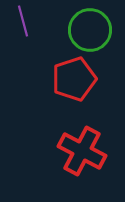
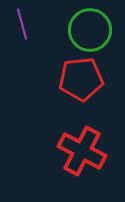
purple line: moved 1 px left, 3 px down
red pentagon: moved 7 px right; rotated 12 degrees clockwise
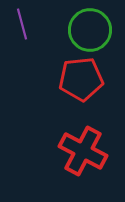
red cross: moved 1 px right
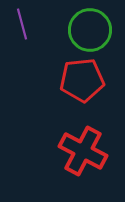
red pentagon: moved 1 px right, 1 px down
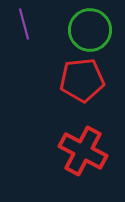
purple line: moved 2 px right
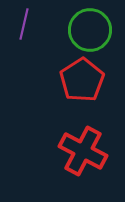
purple line: rotated 28 degrees clockwise
red pentagon: rotated 27 degrees counterclockwise
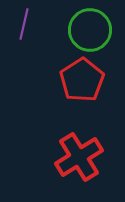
red cross: moved 4 px left, 6 px down; rotated 30 degrees clockwise
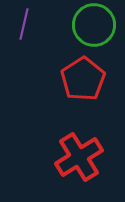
green circle: moved 4 px right, 5 px up
red pentagon: moved 1 px right, 1 px up
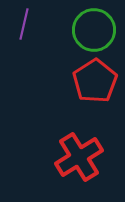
green circle: moved 5 px down
red pentagon: moved 12 px right, 2 px down
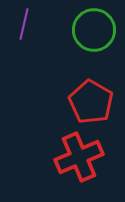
red pentagon: moved 4 px left, 21 px down; rotated 9 degrees counterclockwise
red cross: rotated 9 degrees clockwise
